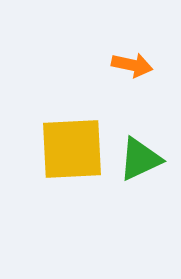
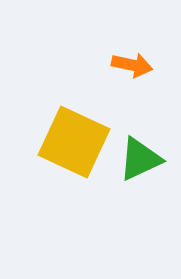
yellow square: moved 2 px right, 7 px up; rotated 28 degrees clockwise
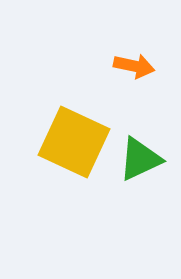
orange arrow: moved 2 px right, 1 px down
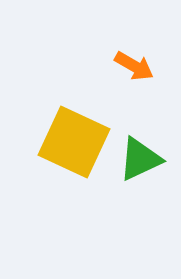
orange arrow: rotated 18 degrees clockwise
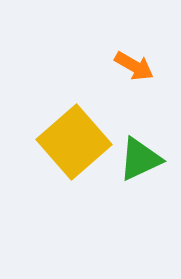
yellow square: rotated 24 degrees clockwise
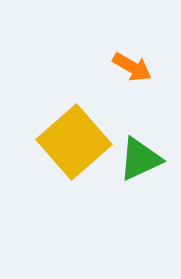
orange arrow: moved 2 px left, 1 px down
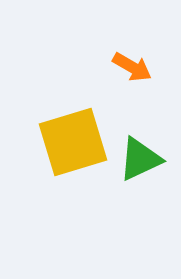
yellow square: moved 1 px left; rotated 24 degrees clockwise
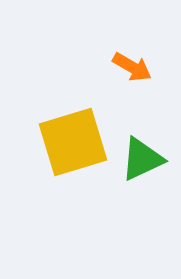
green triangle: moved 2 px right
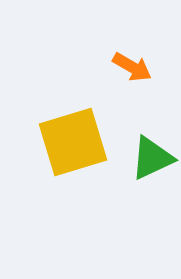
green triangle: moved 10 px right, 1 px up
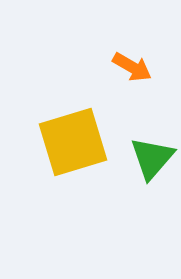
green triangle: rotated 24 degrees counterclockwise
